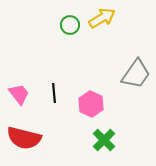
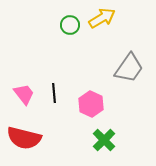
gray trapezoid: moved 7 px left, 6 px up
pink trapezoid: moved 5 px right
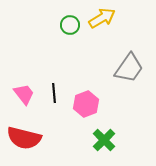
pink hexagon: moved 5 px left; rotated 15 degrees clockwise
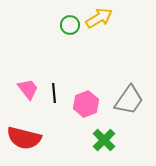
yellow arrow: moved 3 px left
gray trapezoid: moved 32 px down
pink trapezoid: moved 4 px right, 5 px up
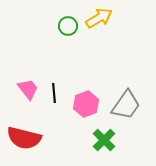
green circle: moved 2 px left, 1 px down
gray trapezoid: moved 3 px left, 5 px down
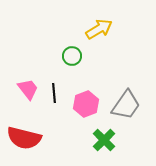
yellow arrow: moved 11 px down
green circle: moved 4 px right, 30 px down
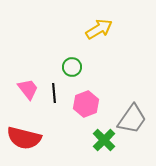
green circle: moved 11 px down
gray trapezoid: moved 6 px right, 14 px down
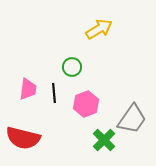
pink trapezoid: rotated 45 degrees clockwise
red semicircle: moved 1 px left
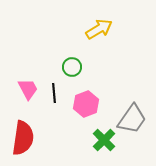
pink trapezoid: rotated 35 degrees counterclockwise
red semicircle: rotated 96 degrees counterclockwise
